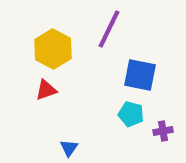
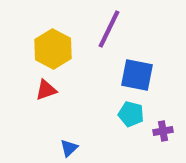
blue square: moved 3 px left
blue triangle: rotated 12 degrees clockwise
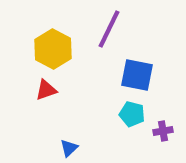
cyan pentagon: moved 1 px right
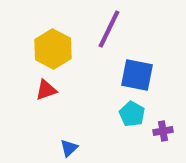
cyan pentagon: rotated 15 degrees clockwise
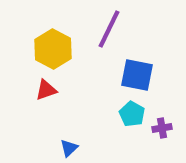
purple cross: moved 1 px left, 3 px up
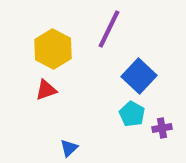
blue square: moved 2 px right, 1 px down; rotated 32 degrees clockwise
